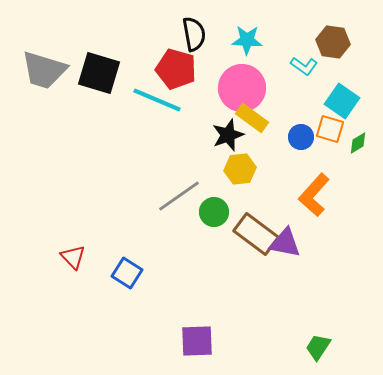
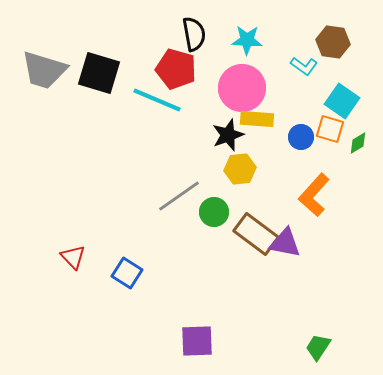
yellow rectangle: moved 5 px right, 1 px down; rotated 32 degrees counterclockwise
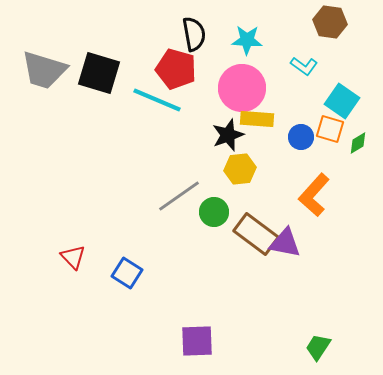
brown hexagon: moved 3 px left, 20 px up
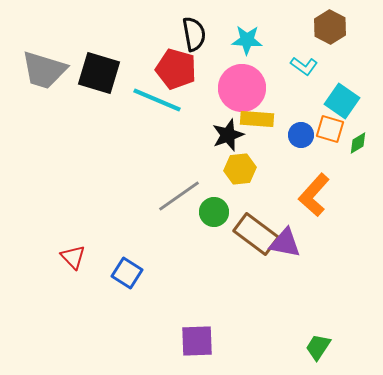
brown hexagon: moved 5 px down; rotated 20 degrees clockwise
blue circle: moved 2 px up
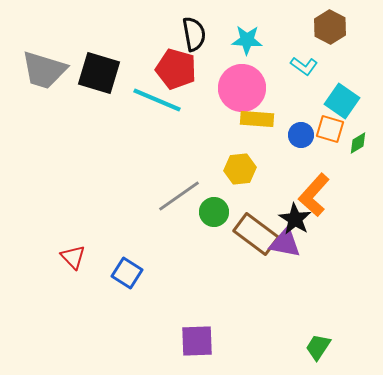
black star: moved 67 px right, 84 px down; rotated 20 degrees counterclockwise
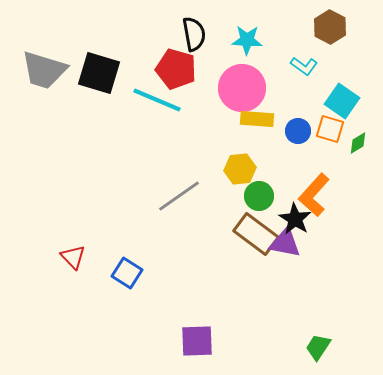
blue circle: moved 3 px left, 4 px up
green circle: moved 45 px right, 16 px up
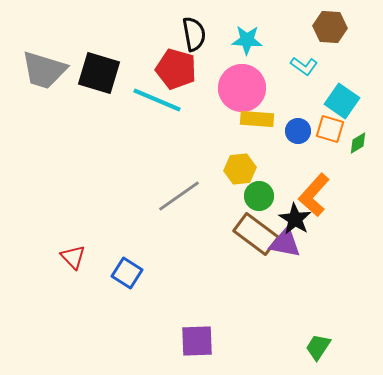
brown hexagon: rotated 24 degrees counterclockwise
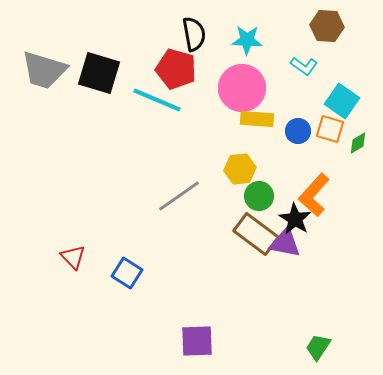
brown hexagon: moved 3 px left, 1 px up
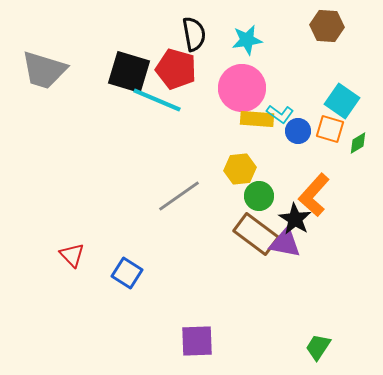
cyan star: rotated 12 degrees counterclockwise
cyan L-shape: moved 24 px left, 48 px down
black square: moved 30 px right, 1 px up
red triangle: moved 1 px left, 2 px up
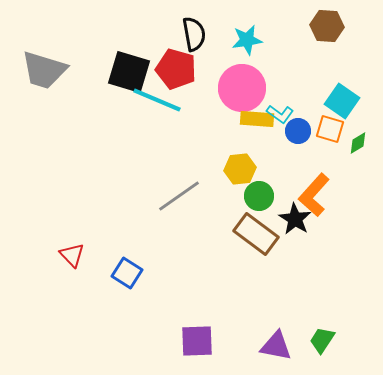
purple triangle: moved 9 px left, 103 px down
green trapezoid: moved 4 px right, 7 px up
